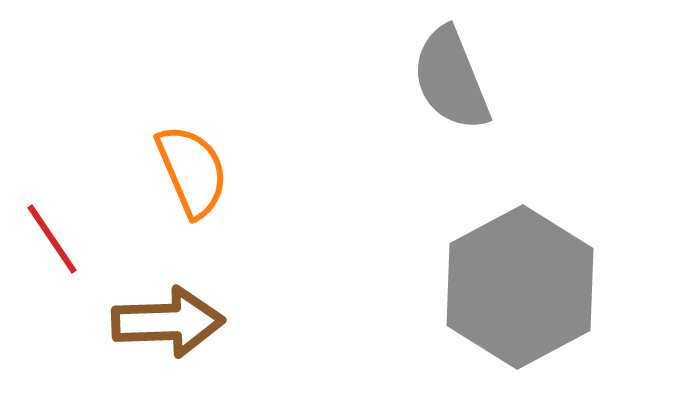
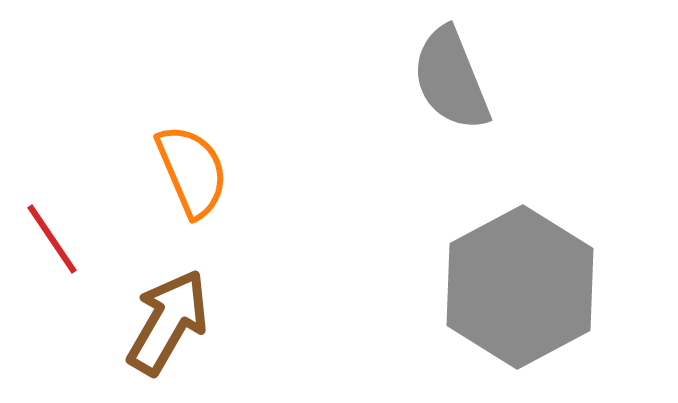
brown arrow: rotated 58 degrees counterclockwise
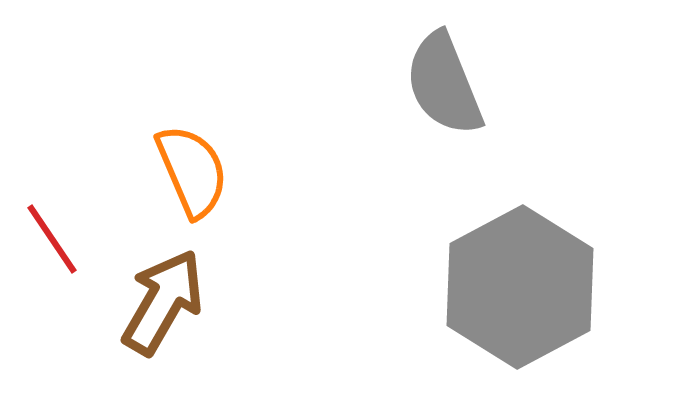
gray semicircle: moved 7 px left, 5 px down
brown arrow: moved 5 px left, 20 px up
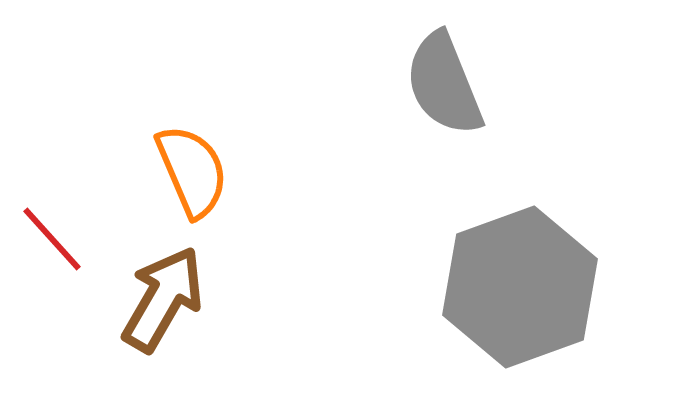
red line: rotated 8 degrees counterclockwise
gray hexagon: rotated 8 degrees clockwise
brown arrow: moved 3 px up
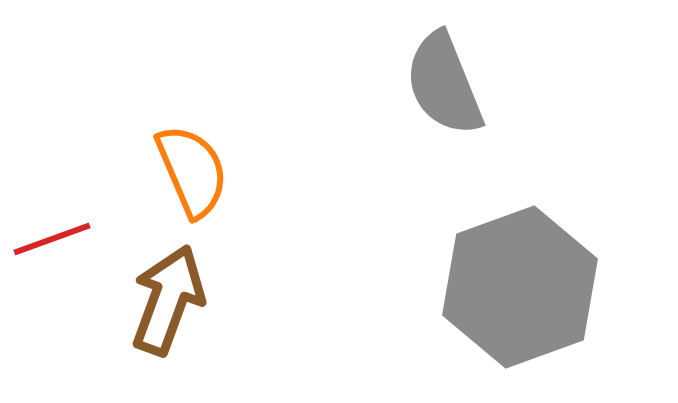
red line: rotated 68 degrees counterclockwise
brown arrow: moved 5 px right, 1 px down; rotated 10 degrees counterclockwise
